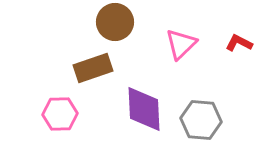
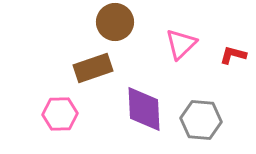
red L-shape: moved 6 px left, 12 px down; rotated 12 degrees counterclockwise
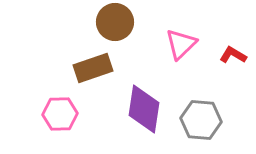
red L-shape: rotated 16 degrees clockwise
purple diamond: rotated 12 degrees clockwise
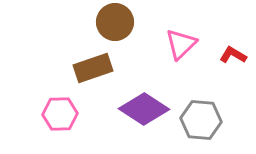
purple diamond: rotated 66 degrees counterclockwise
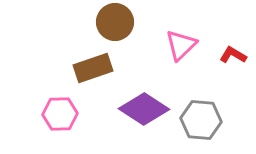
pink triangle: moved 1 px down
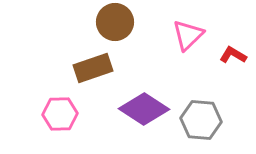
pink triangle: moved 7 px right, 10 px up
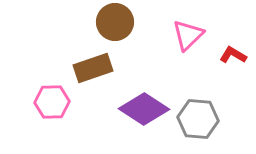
pink hexagon: moved 8 px left, 12 px up
gray hexagon: moved 3 px left, 1 px up
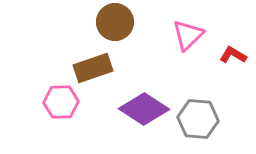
pink hexagon: moved 9 px right
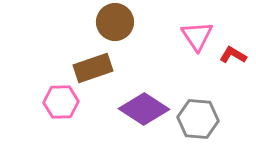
pink triangle: moved 9 px right, 1 px down; rotated 20 degrees counterclockwise
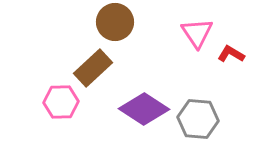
pink triangle: moved 3 px up
red L-shape: moved 2 px left, 1 px up
brown rectangle: rotated 24 degrees counterclockwise
